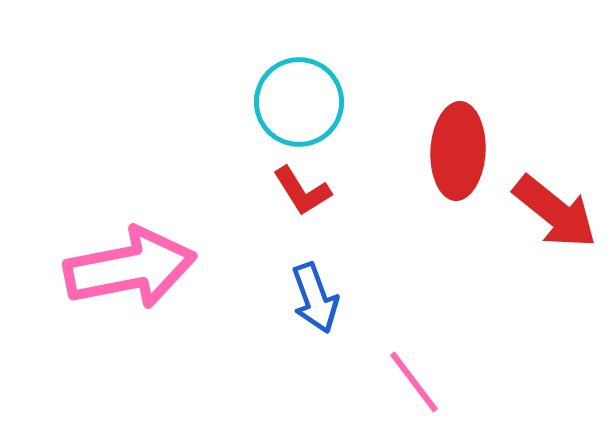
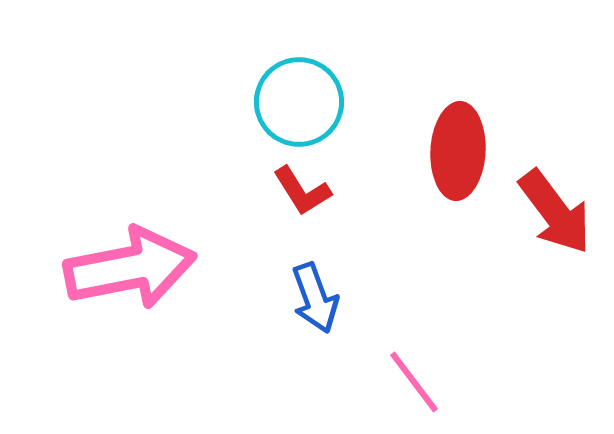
red arrow: rotated 14 degrees clockwise
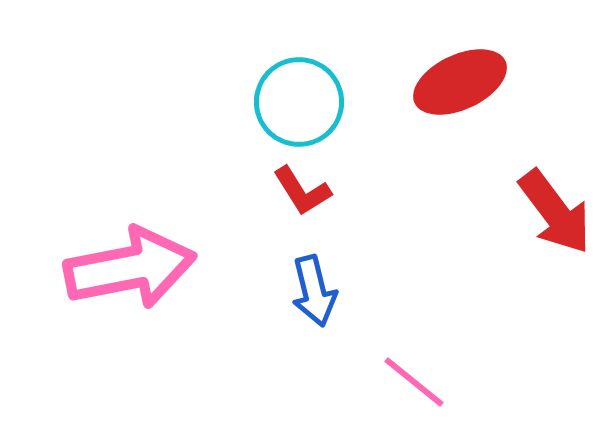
red ellipse: moved 2 px right, 69 px up; rotated 62 degrees clockwise
blue arrow: moved 1 px left, 7 px up; rotated 6 degrees clockwise
pink line: rotated 14 degrees counterclockwise
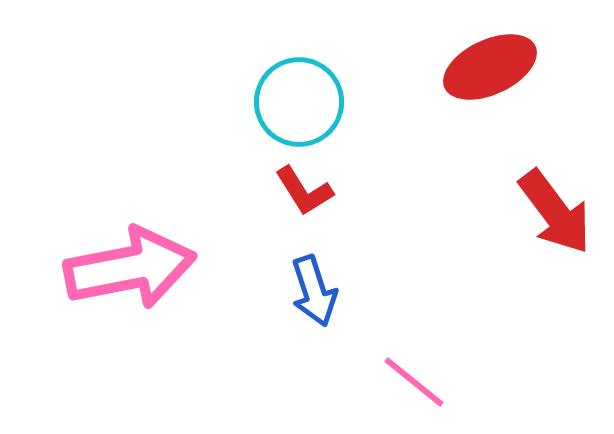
red ellipse: moved 30 px right, 15 px up
red L-shape: moved 2 px right
blue arrow: rotated 4 degrees counterclockwise
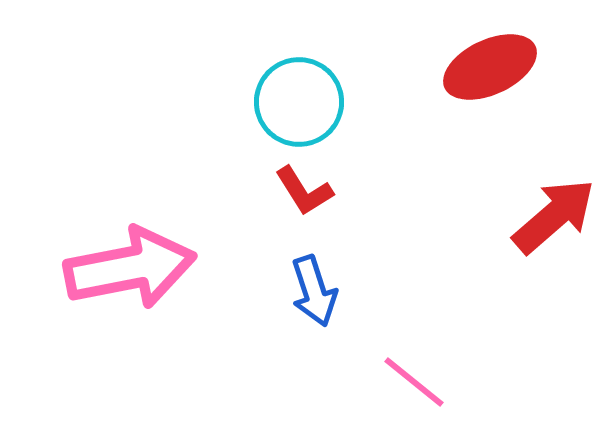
red arrow: moved 1 px left, 4 px down; rotated 94 degrees counterclockwise
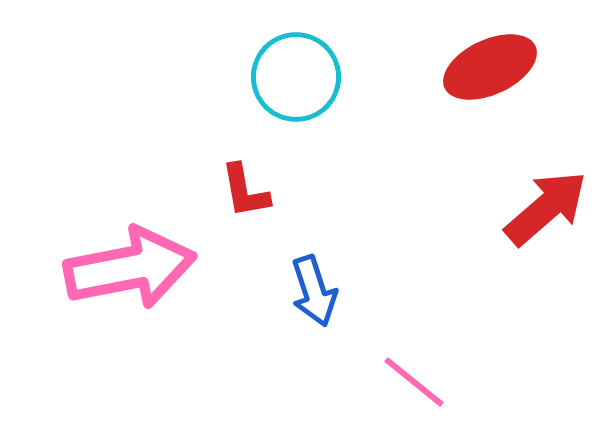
cyan circle: moved 3 px left, 25 px up
red L-shape: moved 59 px left; rotated 22 degrees clockwise
red arrow: moved 8 px left, 8 px up
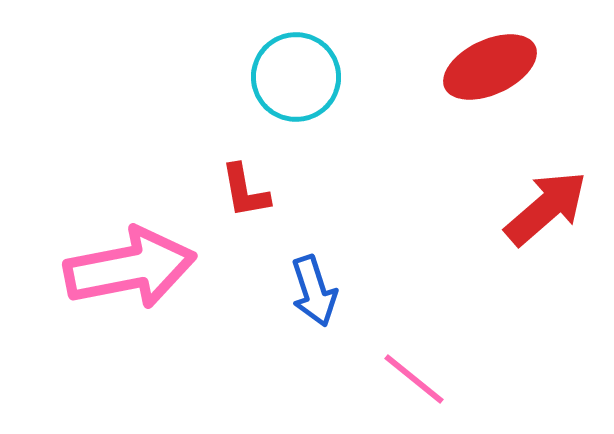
pink line: moved 3 px up
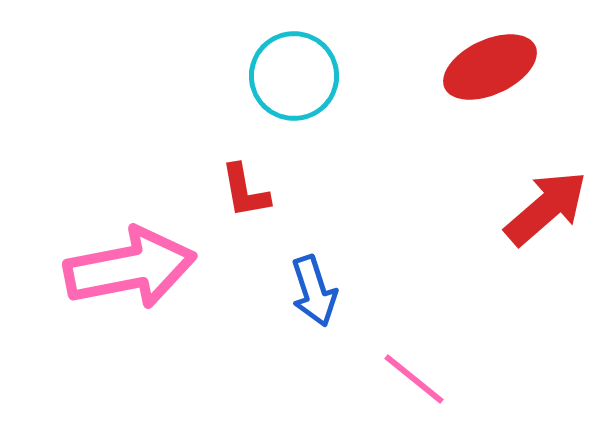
cyan circle: moved 2 px left, 1 px up
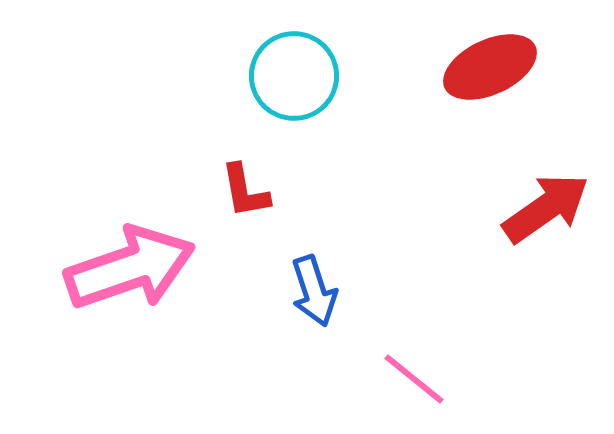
red arrow: rotated 6 degrees clockwise
pink arrow: rotated 8 degrees counterclockwise
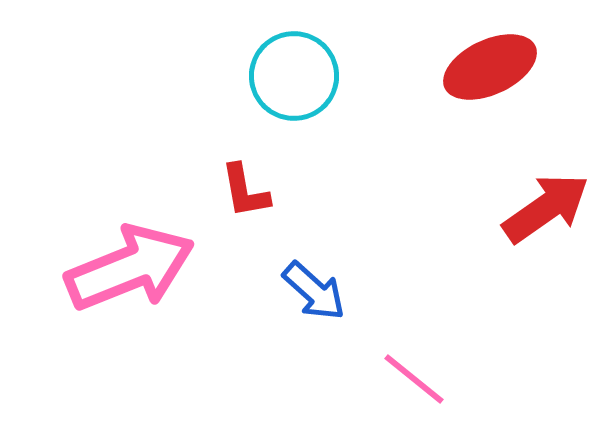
pink arrow: rotated 3 degrees counterclockwise
blue arrow: rotated 30 degrees counterclockwise
